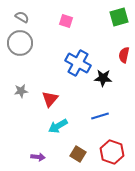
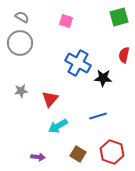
blue line: moved 2 px left
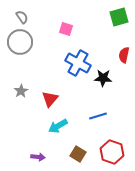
gray semicircle: rotated 24 degrees clockwise
pink square: moved 8 px down
gray circle: moved 1 px up
gray star: rotated 24 degrees counterclockwise
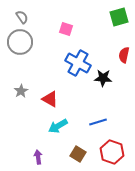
red triangle: rotated 42 degrees counterclockwise
blue line: moved 6 px down
purple arrow: rotated 104 degrees counterclockwise
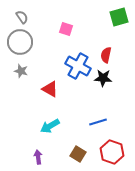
red semicircle: moved 18 px left
blue cross: moved 3 px down
gray star: moved 20 px up; rotated 24 degrees counterclockwise
red triangle: moved 10 px up
cyan arrow: moved 8 px left
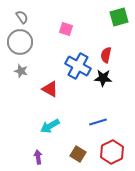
red hexagon: rotated 15 degrees clockwise
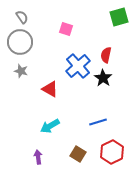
blue cross: rotated 20 degrees clockwise
black star: rotated 30 degrees clockwise
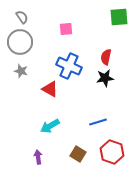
green square: rotated 12 degrees clockwise
pink square: rotated 24 degrees counterclockwise
red semicircle: moved 2 px down
blue cross: moved 9 px left; rotated 25 degrees counterclockwise
black star: moved 2 px right; rotated 30 degrees clockwise
red hexagon: rotated 15 degrees counterclockwise
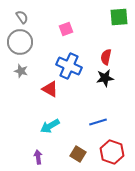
pink square: rotated 16 degrees counterclockwise
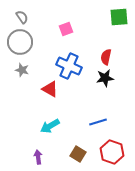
gray star: moved 1 px right, 1 px up
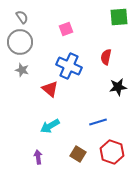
black star: moved 13 px right, 9 px down
red triangle: rotated 12 degrees clockwise
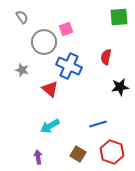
gray circle: moved 24 px right
black star: moved 2 px right
blue line: moved 2 px down
